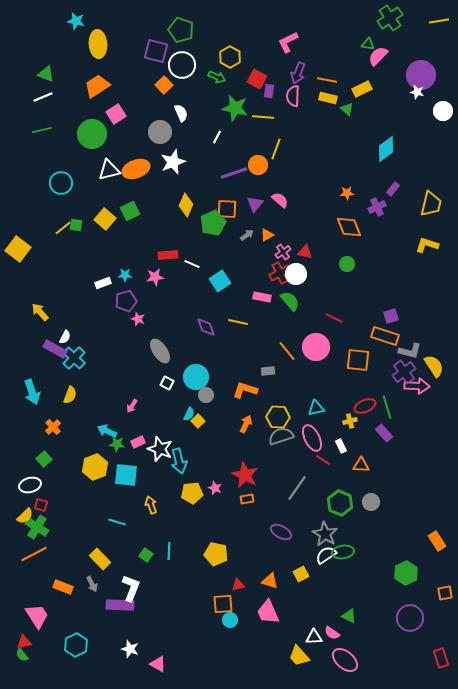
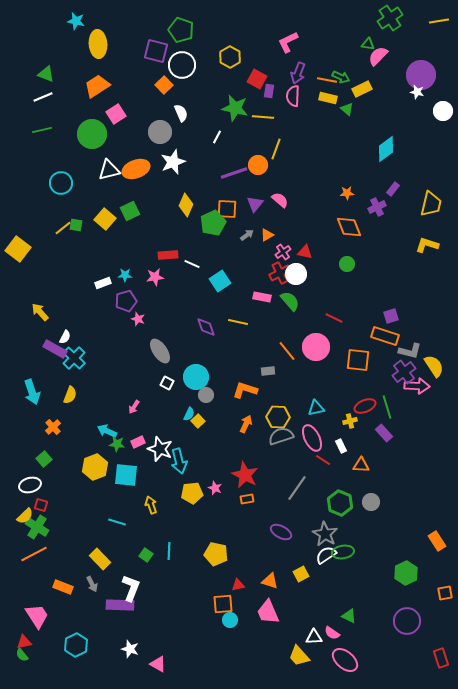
green arrow at (217, 77): moved 124 px right
pink arrow at (132, 406): moved 2 px right, 1 px down
purple circle at (410, 618): moved 3 px left, 3 px down
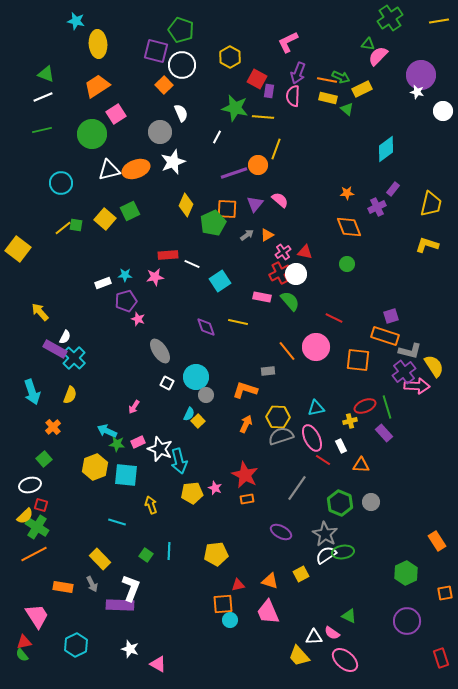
yellow pentagon at (216, 554): rotated 20 degrees counterclockwise
orange rectangle at (63, 587): rotated 12 degrees counterclockwise
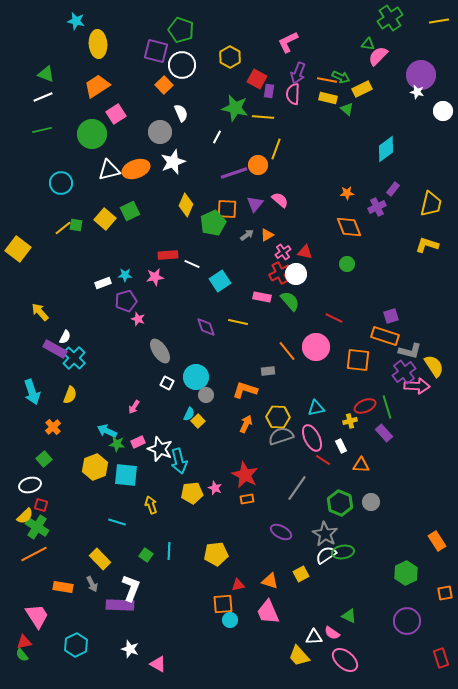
pink semicircle at (293, 96): moved 2 px up
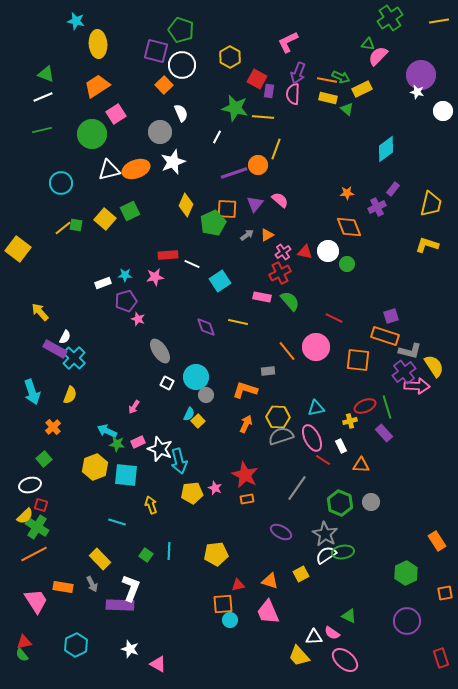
white circle at (296, 274): moved 32 px right, 23 px up
pink trapezoid at (37, 616): moved 1 px left, 15 px up
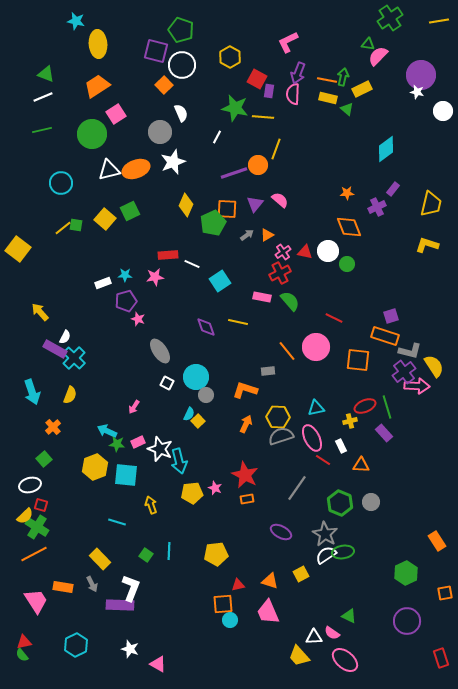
green arrow at (341, 77): moved 2 px right; rotated 102 degrees counterclockwise
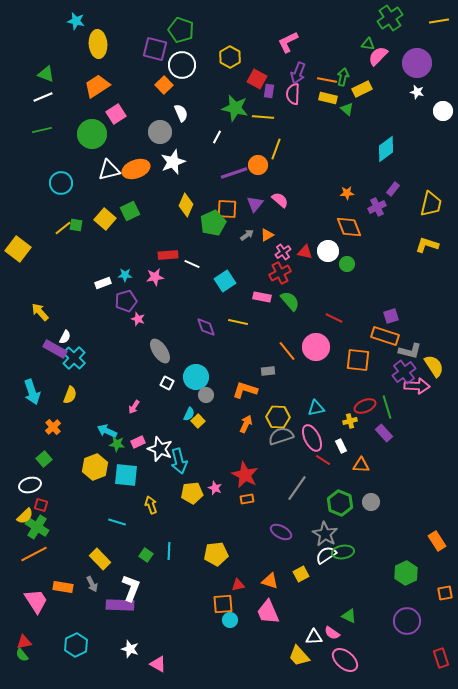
purple square at (156, 51): moved 1 px left, 2 px up
purple circle at (421, 75): moved 4 px left, 12 px up
cyan square at (220, 281): moved 5 px right
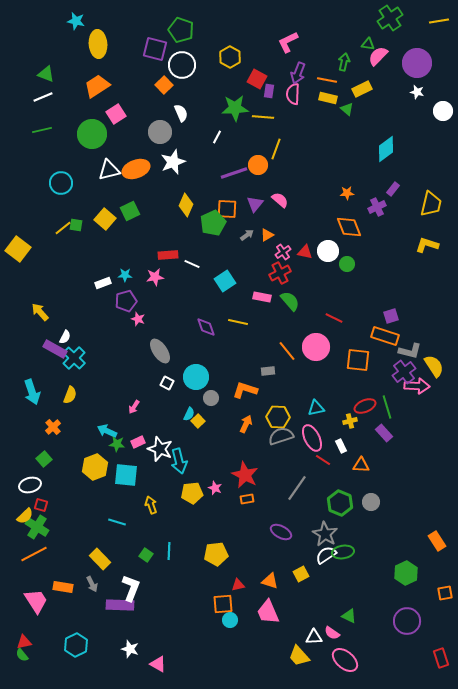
green arrow at (343, 77): moved 1 px right, 15 px up
green star at (235, 108): rotated 16 degrees counterclockwise
gray circle at (206, 395): moved 5 px right, 3 px down
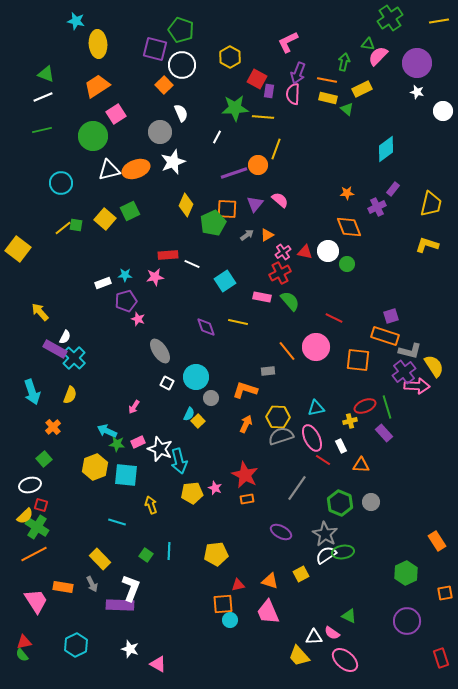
green circle at (92, 134): moved 1 px right, 2 px down
